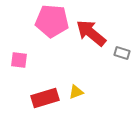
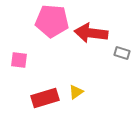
red arrow: rotated 32 degrees counterclockwise
yellow triangle: rotated 14 degrees counterclockwise
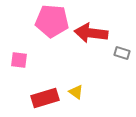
yellow triangle: rotated 49 degrees counterclockwise
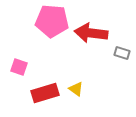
pink square: moved 7 px down; rotated 12 degrees clockwise
yellow triangle: moved 3 px up
red rectangle: moved 5 px up
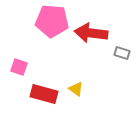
red rectangle: moved 1 px left, 1 px down; rotated 32 degrees clockwise
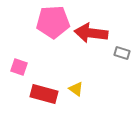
pink pentagon: moved 1 px right, 1 px down; rotated 8 degrees counterclockwise
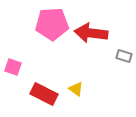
pink pentagon: moved 1 px left, 2 px down
gray rectangle: moved 2 px right, 3 px down
pink square: moved 6 px left
red rectangle: rotated 12 degrees clockwise
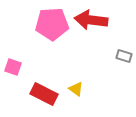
red arrow: moved 13 px up
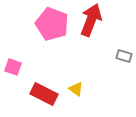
red arrow: rotated 104 degrees clockwise
pink pentagon: rotated 24 degrees clockwise
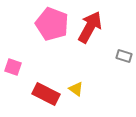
red arrow: moved 1 px left, 7 px down; rotated 8 degrees clockwise
red rectangle: moved 2 px right
